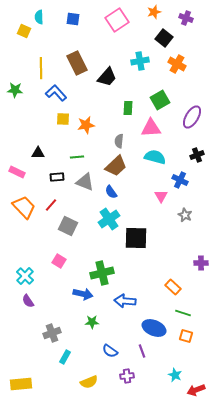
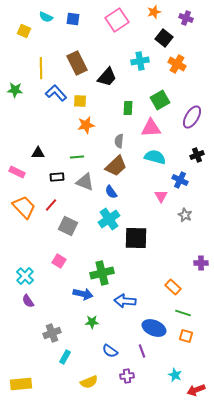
cyan semicircle at (39, 17): moved 7 px right; rotated 64 degrees counterclockwise
yellow square at (63, 119): moved 17 px right, 18 px up
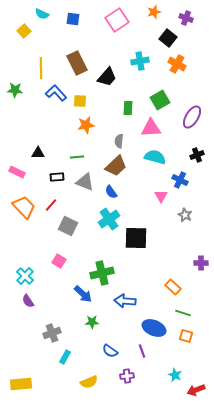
cyan semicircle at (46, 17): moved 4 px left, 3 px up
yellow square at (24, 31): rotated 24 degrees clockwise
black square at (164, 38): moved 4 px right
blue arrow at (83, 294): rotated 30 degrees clockwise
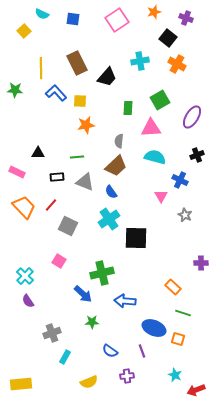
orange square at (186, 336): moved 8 px left, 3 px down
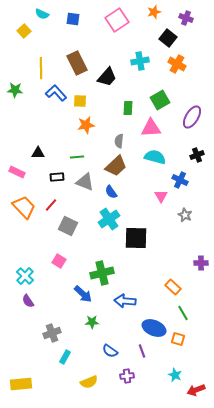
green line at (183, 313): rotated 42 degrees clockwise
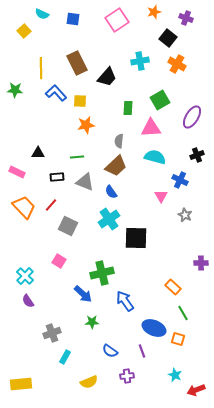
blue arrow at (125, 301): rotated 50 degrees clockwise
